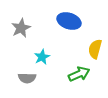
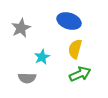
yellow semicircle: moved 20 px left
green arrow: moved 1 px right
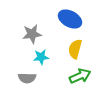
blue ellipse: moved 1 px right, 2 px up; rotated 10 degrees clockwise
gray star: moved 11 px right, 6 px down; rotated 18 degrees clockwise
cyan star: moved 1 px left; rotated 21 degrees clockwise
green arrow: moved 2 px down
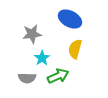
cyan star: moved 1 px right, 1 px down; rotated 28 degrees counterclockwise
green arrow: moved 22 px left
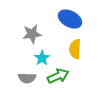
yellow semicircle: rotated 12 degrees counterclockwise
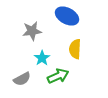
blue ellipse: moved 3 px left, 3 px up
gray star: moved 3 px up
gray semicircle: moved 5 px left, 1 px down; rotated 30 degrees counterclockwise
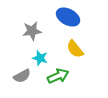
blue ellipse: moved 1 px right, 1 px down
yellow semicircle: rotated 42 degrees counterclockwise
cyan star: moved 2 px left; rotated 21 degrees counterclockwise
gray semicircle: moved 3 px up
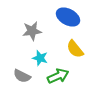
gray semicircle: rotated 54 degrees clockwise
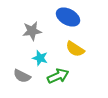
yellow semicircle: rotated 18 degrees counterclockwise
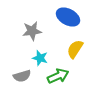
yellow semicircle: rotated 90 degrees clockwise
gray semicircle: rotated 42 degrees counterclockwise
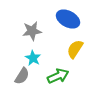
blue ellipse: moved 2 px down
cyan star: moved 7 px left; rotated 14 degrees clockwise
gray semicircle: rotated 42 degrees counterclockwise
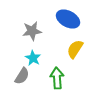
green arrow: moved 1 px left, 2 px down; rotated 70 degrees counterclockwise
